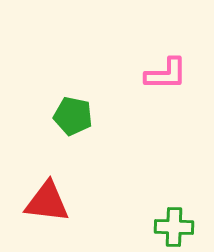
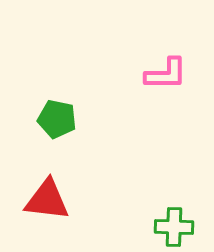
green pentagon: moved 16 px left, 3 px down
red triangle: moved 2 px up
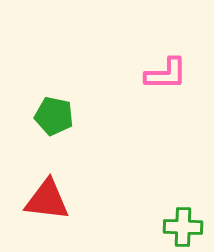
green pentagon: moved 3 px left, 3 px up
green cross: moved 9 px right
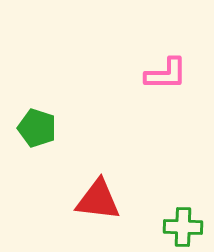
green pentagon: moved 17 px left, 12 px down; rotated 6 degrees clockwise
red triangle: moved 51 px right
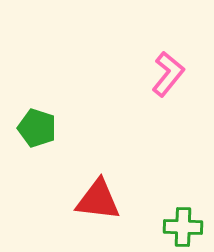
pink L-shape: moved 2 px right; rotated 51 degrees counterclockwise
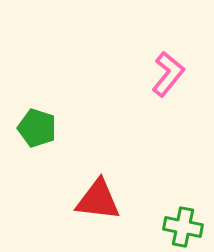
green cross: rotated 9 degrees clockwise
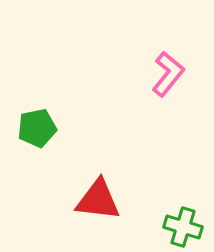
green pentagon: rotated 30 degrees counterclockwise
green cross: rotated 6 degrees clockwise
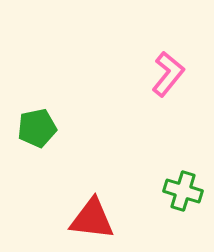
red triangle: moved 6 px left, 19 px down
green cross: moved 36 px up
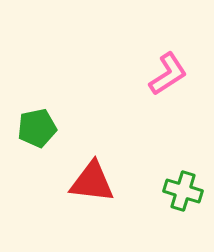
pink L-shape: rotated 18 degrees clockwise
red triangle: moved 37 px up
